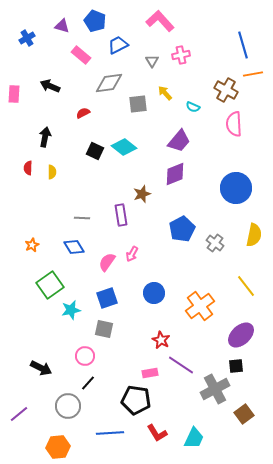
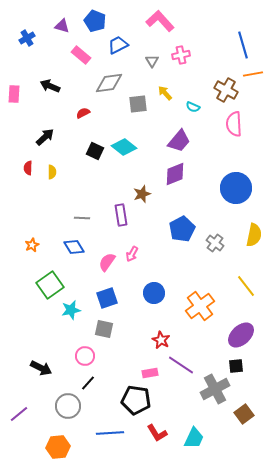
black arrow at (45, 137): rotated 36 degrees clockwise
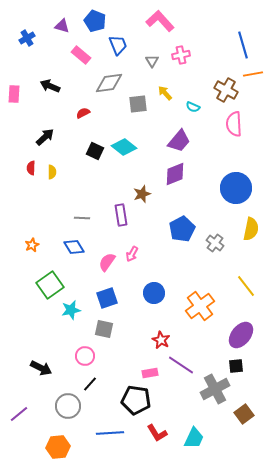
blue trapezoid at (118, 45): rotated 95 degrees clockwise
red semicircle at (28, 168): moved 3 px right
yellow semicircle at (254, 235): moved 3 px left, 6 px up
purple ellipse at (241, 335): rotated 8 degrees counterclockwise
black line at (88, 383): moved 2 px right, 1 px down
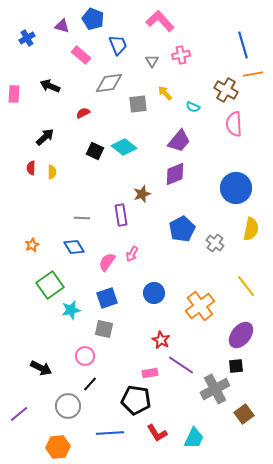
blue pentagon at (95, 21): moved 2 px left, 2 px up
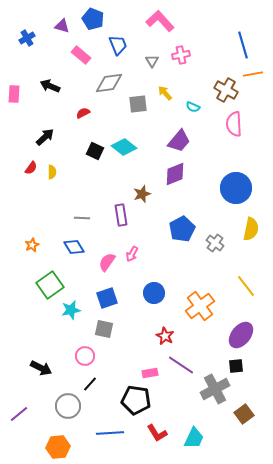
red semicircle at (31, 168): rotated 144 degrees counterclockwise
red star at (161, 340): moved 4 px right, 4 px up
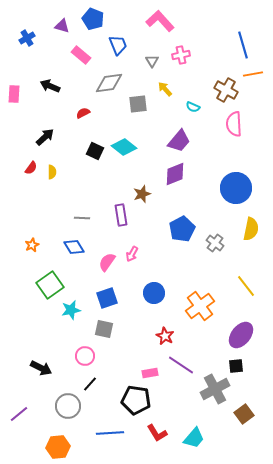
yellow arrow at (165, 93): moved 4 px up
cyan trapezoid at (194, 438): rotated 15 degrees clockwise
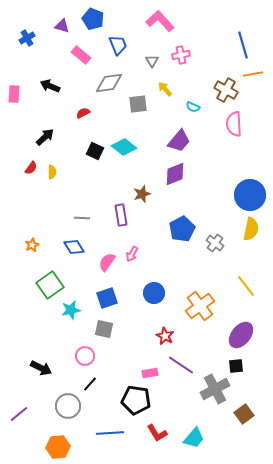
blue circle at (236, 188): moved 14 px right, 7 px down
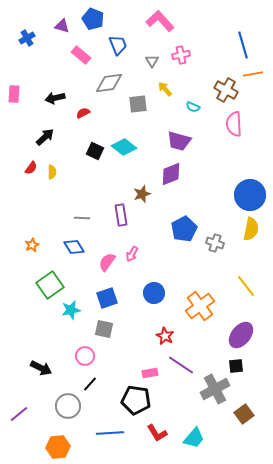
black arrow at (50, 86): moved 5 px right, 12 px down; rotated 36 degrees counterclockwise
purple trapezoid at (179, 141): rotated 65 degrees clockwise
purple diamond at (175, 174): moved 4 px left
blue pentagon at (182, 229): moved 2 px right
gray cross at (215, 243): rotated 18 degrees counterclockwise
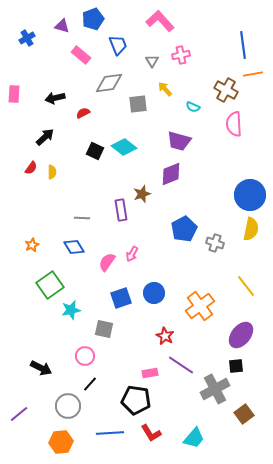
blue pentagon at (93, 19): rotated 30 degrees clockwise
blue line at (243, 45): rotated 8 degrees clockwise
purple rectangle at (121, 215): moved 5 px up
blue square at (107, 298): moved 14 px right
red L-shape at (157, 433): moved 6 px left
orange hexagon at (58, 447): moved 3 px right, 5 px up
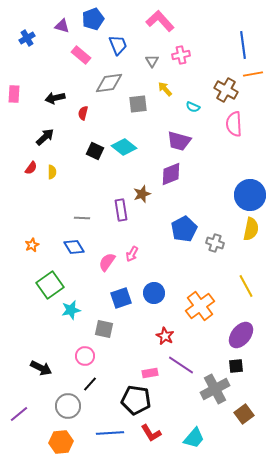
red semicircle at (83, 113): rotated 48 degrees counterclockwise
yellow line at (246, 286): rotated 10 degrees clockwise
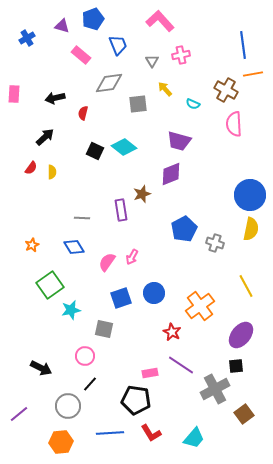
cyan semicircle at (193, 107): moved 3 px up
pink arrow at (132, 254): moved 3 px down
red star at (165, 336): moved 7 px right, 4 px up
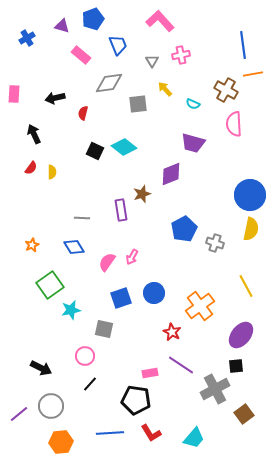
black arrow at (45, 137): moved 11 px left, 3 px up; rotated 72 degrees counterclockwise
purple trapezoid at (179, 141): moved 14 px right, 2 px down
gray circle at (68, 406): moved 17 px left
